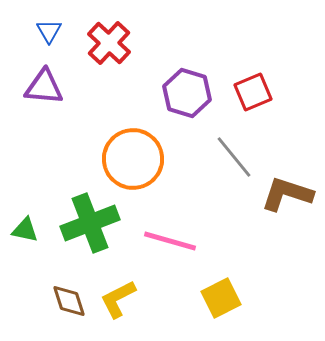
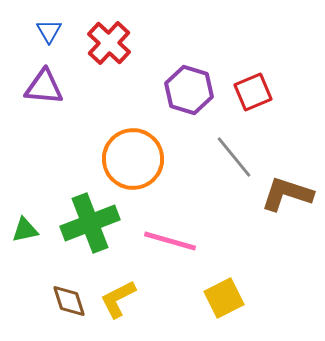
purple hexagon: moved 2 px right, 3 px up
green triangle: rotated 24 degrees counterclockwise
yellow square: moved 3 px right
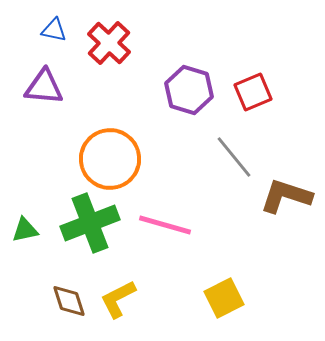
blue triangle: moved 5 px right, 1 px up; rotated 48 degrees counterclockwise
orange circle: moved 23 px left
brown L-shape: moved 1 px left, 2 px down
pink line: moved 5 px left, 16 px up
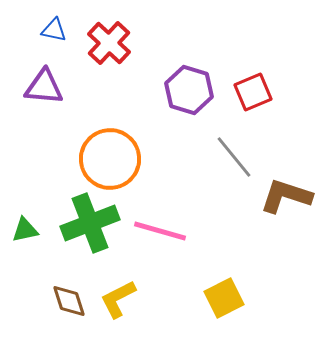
pink line: moved 5 px left, 6 px down
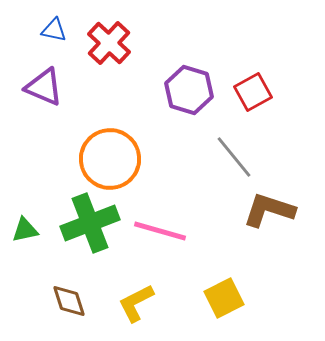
purple triangle: rotated 18 degrees clockwise
red square: rotated 6 degrees counterclockwise
brown L-shape: moved 17 px left, 14 px down
yellow L-shape: moved 18 px right, 4 px down
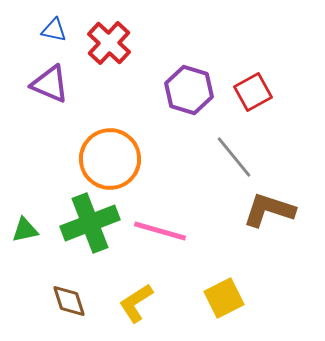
purple triangle: moved 6 px right, 3 px up
yellow L-shape: rotated 6 degrees counterclockwise
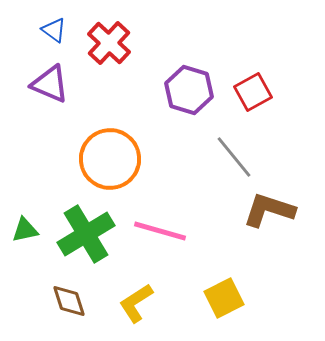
blue triangle: rotated 24 degrees clockwise
green cross: moved 4 px left, 11 px down; rotated 10 degrees counterclockwise
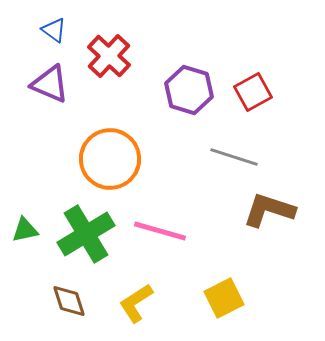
red cross: moved 13 px down
gray line: rotated 33 degrees counterclockwise
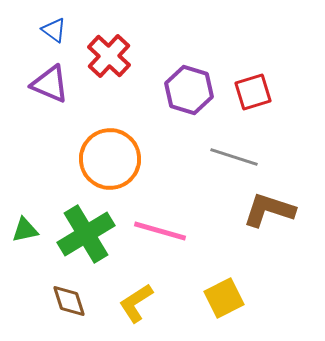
red square: rotated 12 degrees clockwise
